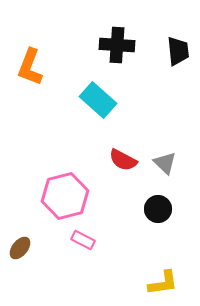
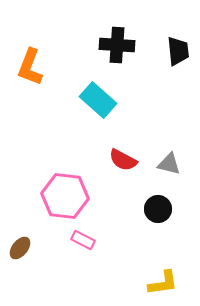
gray triangle: moved 4 px right, 1 px down; rotated 30 degrees counterclockwise
pink hexagon: rotated 21 degrees clockwise
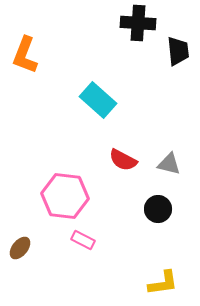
black cross: moved 21 px right, 22 px up
orange L-shape: moved 5 px left, 12 px up
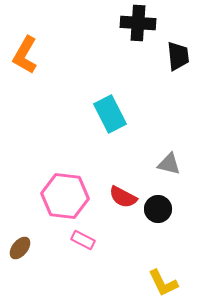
black trapezoid: moved 5 px down
orange L-shape: rotated 9 degrees clockwise
cyan rectangle: moved 12 px right, 14 px down; rotated 21 degrees clockwise
red semicircle: moved 37 px down
yellow L-shape: rotated 72 degrees clockwise
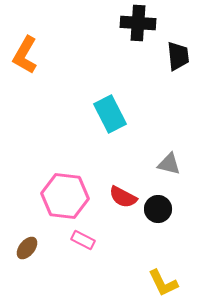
brown ellipse: moved 7 px right
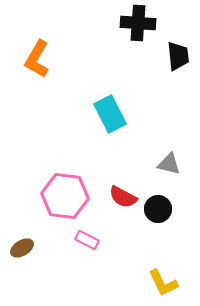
orange L-shape: moved 12 px right, 4 px down
pink rectangle: moved 4 px right
brown ellipse: moved 5 px left; rotated 20 degrees clockwise
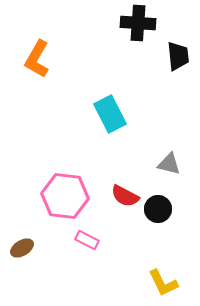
red semicircle: moved 2 px right, 1 px up
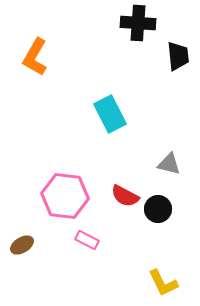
orange L-shape: moved 2 px left, 2 px up
brown ellipse: moved 3 px up
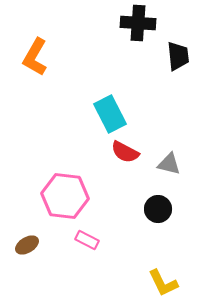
red semicircle: moved 44 px up
brown ellipse: moved 5 px right
